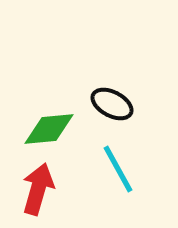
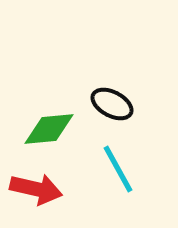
red arrow: moved 2 px left; rotated 87 degrees clockwise
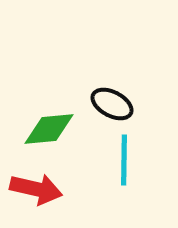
cyan line: moved 6 px right, 9 px up; rotated 30 degrees clockwise
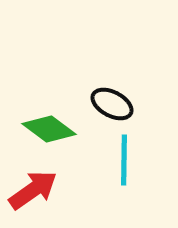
green diamond: rotated 42 degrees clockwise
red arrow: moved 3 px left, 1 px down; rotated 48 degrees counterclockwise
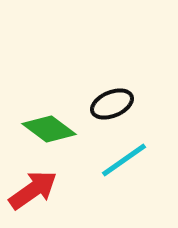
black ellipse: rotated 51 degrees counterclockwise
cyan line: rotated 54 degrees clockwise
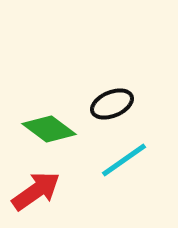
red arrow: moved 3 px right, 1 px down
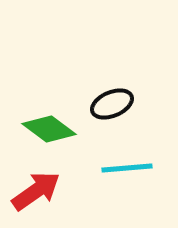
cyan line: moved 3 px right, 8 px down; rotated 30 degrees clockwise
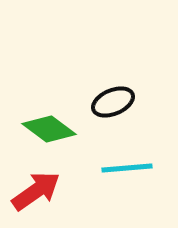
black ellipse: moved 1 px right, 2 px up
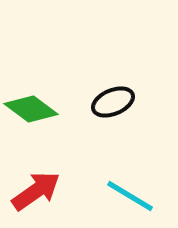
green diamond: moved 18 px left, 20 px up
cyan line: moved 3 px right, 28 px down; rotated 36 degrees clockwise
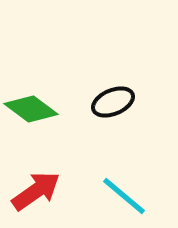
cyan line: moved 6 px left; rotated 9 degrees clockwise
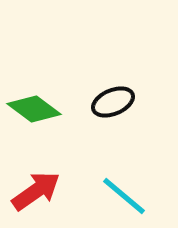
green diamond: moved 3 px right
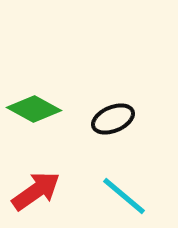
black ellipse: moved 17 px down
green diamond: rotated 8 degrees counterclockwise
